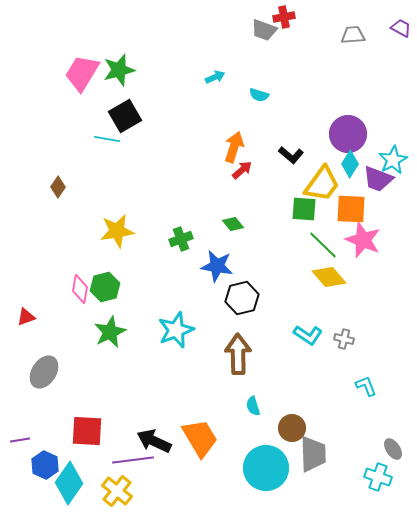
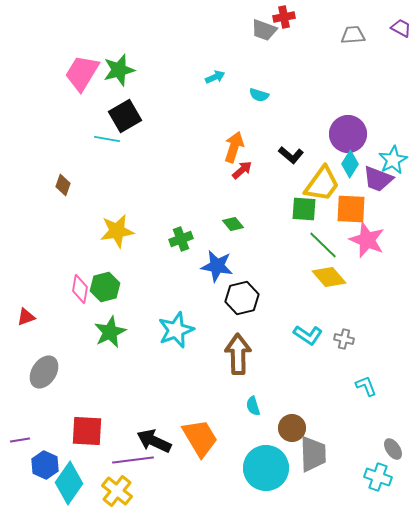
brown diamond at (58, 187): moved 5 px right, 2 px up; rotated 15 degrees counterclockwise
pink star at (363, 240): moved 4 px right
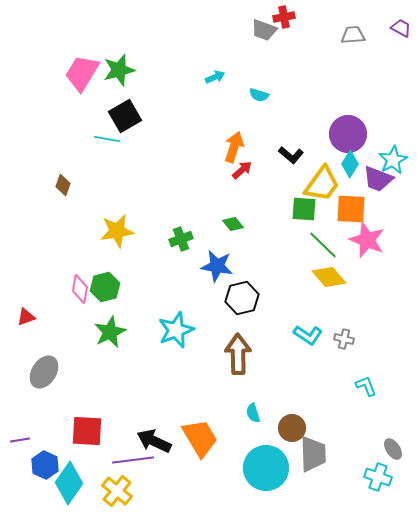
cyan semicircle at (253, 406): moved 7 px down
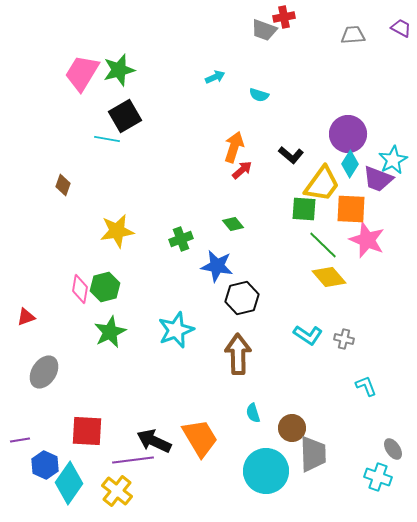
cyan circle at (266, 468): moved 3 px down
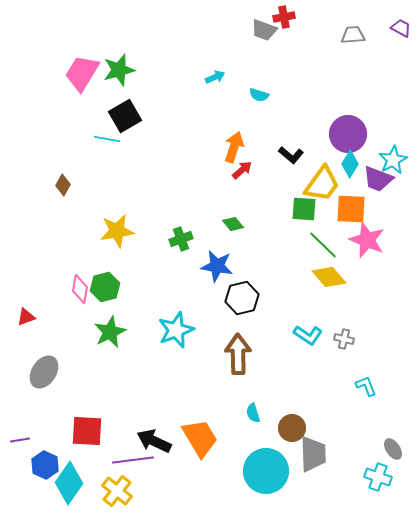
brown diamond at (63, 185): rotated 10 degrees clockwise
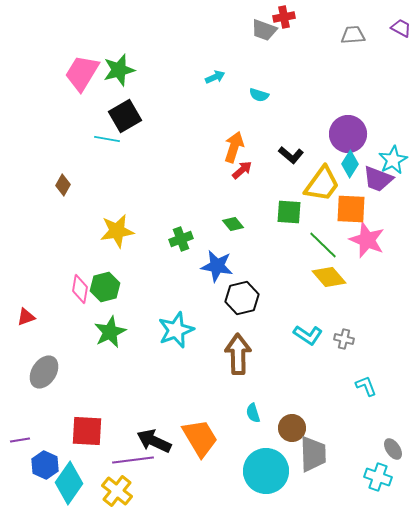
green square at (304, 209): moved 15 px left, 3 px down
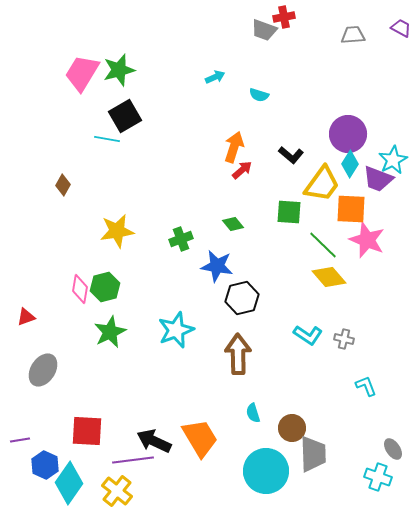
gray ellipse at (44, 372): moved 1 px left, 2 px up
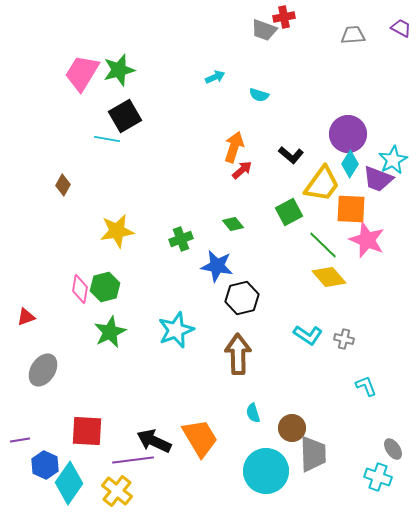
green square at (289, 212): rotated 32 degrees counterclockwise
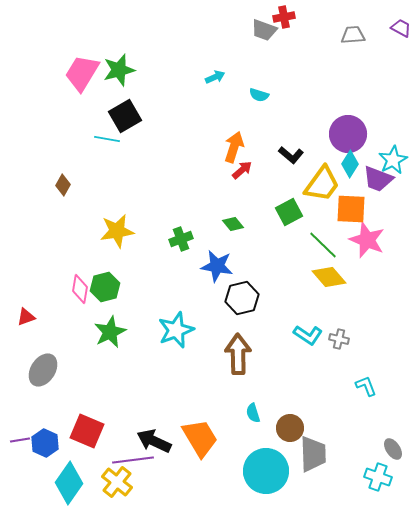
gray cross at (344, 339): moved 5 px left
brown circle at (292, 428): moved 2 px left
red square at (87, 431): rotated 20 degrees clockwise
blue hexagon at (45, 465): moved 22 px up
yellow cross at (117, 491): moved 9 px up
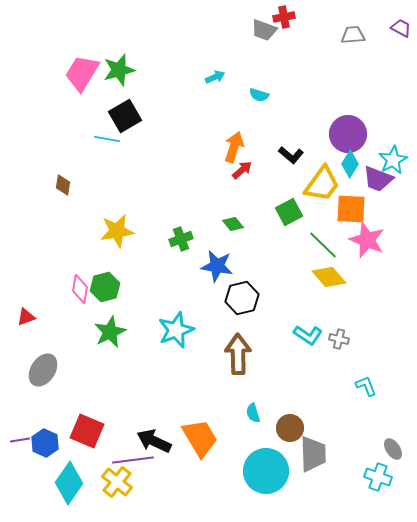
brown diamond at (63, 185): rotated 20 degrees counterclockwise
